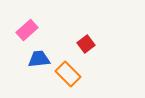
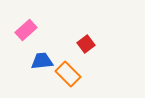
pink rectangle: moved 1 px left
blue trapezoid: moved 3 px right, 2 px down
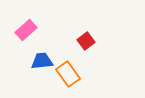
red square: moved 3 px up
orange rectangle: rotated 10 degrees clockwise
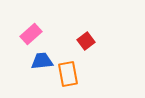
pink rectangle: moved 5 px right, 4 px down
orange rectangle: rotated 25 degrees clockwise
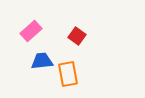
pink rectangle: moved 3 px up
red square: moved 9 px left, 5 px up; rotated 18 degrees counterclockwise
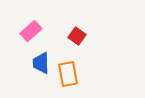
blue trapezoid: moved 1 px left, 2 px down; rotated 85 degrees counterclockwise
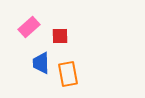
pink rectangle: moved 2 px left, 4 px up
red square: moved 17 px left; rotated 36 degrees counterclockwise
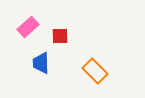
pink rectangle: moved 1 px left
orange rectangle: moved 27 px right, 3 px up; rotated 35 degrees counterclockwise
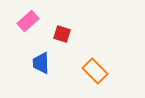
pink rectangle: moved 6 px up
red square: moved 2 px right, 2 px up; rotated 18 degrees clockwise
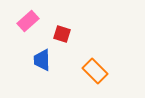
blue trapezoid: moved 1 px right, 3 px up
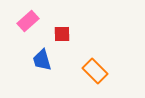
red square: rotated 18 degrees counterclockwise
blue trapezoid: rotated 15 degrees counterclockwise
